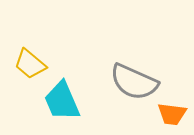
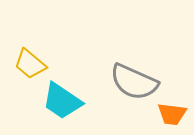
cyan trapezoid: rotated 33 degrees counterclockwise
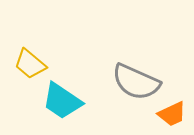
gray semicircle: moved 2 px right
orange trapezoid: rotated 32 degrees counterclockwise
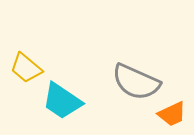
yellow trapezoid: moved 4 px left, 4 px down
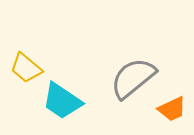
gray semicircle: moved 3 px left, 4 px up; rotated 117 degrees clockwise
orange trapezoid: moved 5 px up
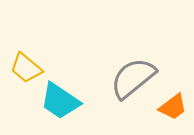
cyan trapezoid: moved 2 px left
orange trapezoid: moved 1 px right, 2 px up; rotated 12 degrees counterclockwise
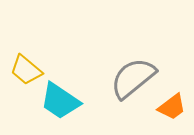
yellow trapezoid: moved 2 px down
orange trapezoid: moved 1 px left
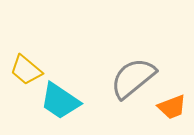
orange trapezoid: rotated 16 degrees clockwise
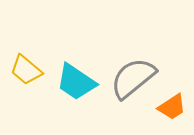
cyan trapezoid: moved 16 px right, 19 px up
orange trapezoid: rotated 12 degrees counterclockwise
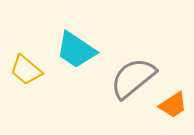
cyan trapezoid: moved 32 px up
orange trapezoid: moved 1 px right, 2 px up
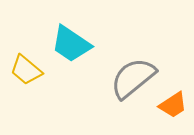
cyan trapezoid: moved 5 px left, 6 px up
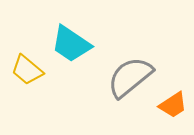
yellow trapezoid: moved 1 px right
gray semicircle: moved 3 px left, 1 px up
